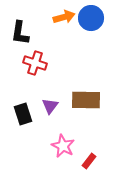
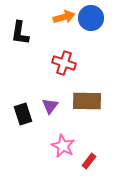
red cross: moved 29 px right
brown rectangle: moved 1 px right, 1 px down
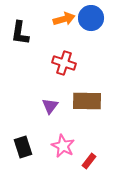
orange arrow: moved 2 px down
black rectangle: moved 33 px down
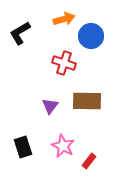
blue circle: moved 18 px down
black L-shape: rotated 50 degrees clockwise
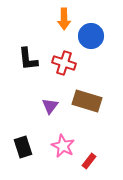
orange arrow: rotated 105 degrees clockwise
black L-shape: moved 8 px right, 26 px down; rotated 65 degrees counterclockwise
brown rectangle: rotated 16 degrees clockwise
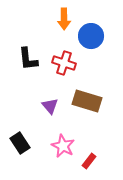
purple triangle: rotated 18 degrees counterclockwise
black rectangle: moved 3 px left, 4 px up; rotated 15 degrees counterclockwise
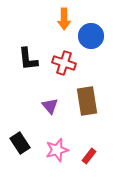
brown rectangle: rotated 64 degrees clockwise
pink star: moved 6 px left, 4 px down; rotated 30 degrees clockwise
red rectangle: moved 5 px up
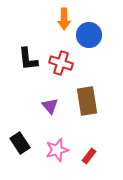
blue circle: moved 2 px left, 1 px up
red cross: moved 3 px left
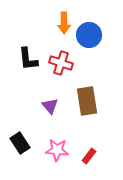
orange arrow: moved 4 px down
pink star: rotated 20 degrees clockwise
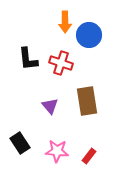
orange arrow: moved 1 px right, 1 px up
pink star: moved 1 px down
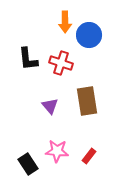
black rectangle: moved 8 px right, 21 px down
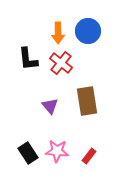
orange arrow: moved 7 px left, 11 px down
blue circle: moved 1 px left, 4 px up
red cross: rotated 20 degrees clockwise
black rectangle: moved 11 px up
